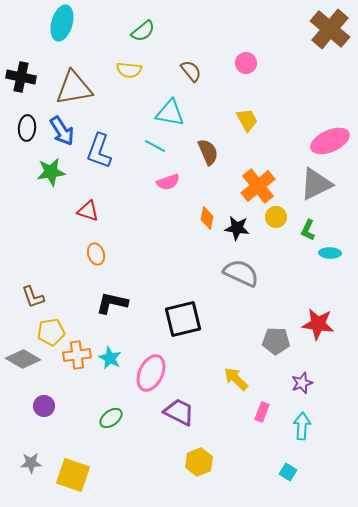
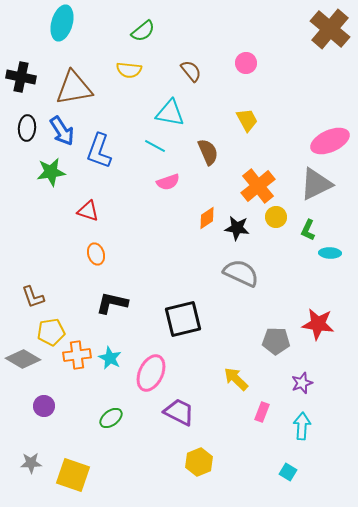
orange diamond at (207, 218): rotated 45 degrees clockwise
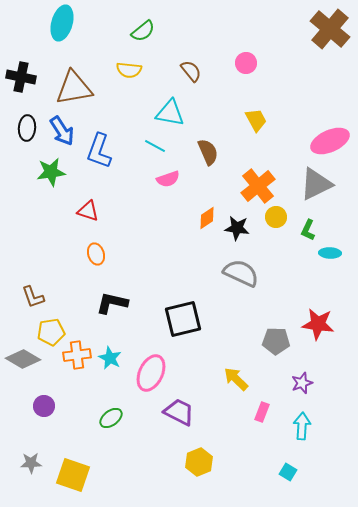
yellow trapezoid at (247, 120): moved 9 px right
pink semicircle at (168, 182): moved 3 px up
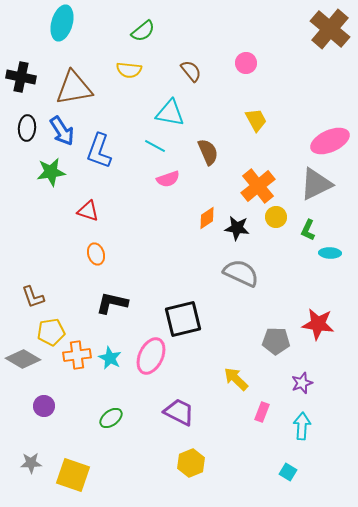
pink ellipse at (151, 373): moved 17 px up
yellow hexagon at (199, 462): moved 8 px left, 1 px down
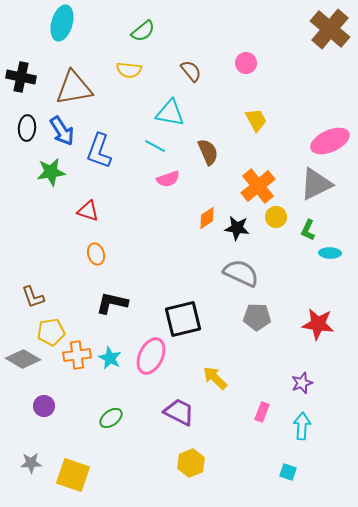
gray pentagon at (276, 341): moved 19 px left, 24 px up
yellow arrow at (236, 379): moved 21 px left, 1 px up
cyan square at (288, 472): rotated 12 degrees counterclockwise
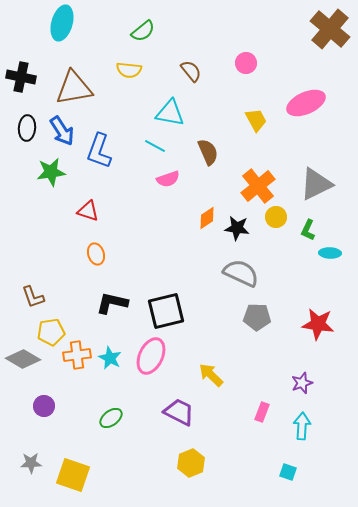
pink ellipse at (330, 141): moved 24 px left, 38 px up
black square at (183, 319): moved 17 px left, 8 px up
yellow arrow at (215, 378): moved 4 px left, 3 px up
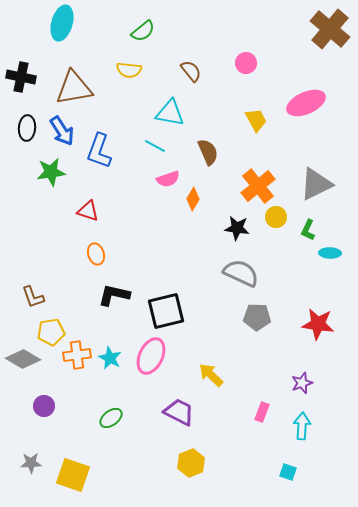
orange diamond at (207, 218): moved 14 px left, 19 px up; rotated 25 degrees counterclockwise
black L-shape at (112, 303): moved 2 px right, 8 px up
